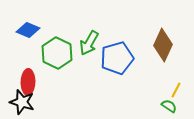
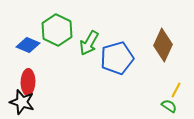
blue diamond: moved 15 px down
green hexagon: moved 23 px up
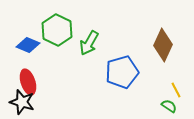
blue pentagon: moved 5 px right, 14 px down
red ellipse: rotated 20 degrees counterclockwise
yellow line: rotated 56 degrees counterclockwise
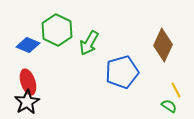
black star: moved 5 px right; rotated 25 degrees clockwise
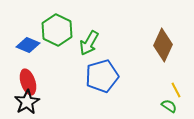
blue pentagon: moved 20 px left, 4 px down
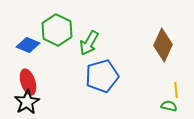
yellow line: rotated 21 degrees clockwise
green semicircle: rotated 21 degrees counterclockwise
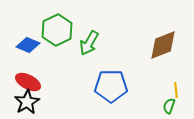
green hexagon: rotated 8 degrees clockwise
brown diamond: rotated 44 degrees clockwise
blue pentagon: moved 9 px right, 10 px down; rotated 16 degrees clockwise
red ellipse: rotated 45 degrees counterclockwise
green semicircle: rotated 84 degrees counterclockwise
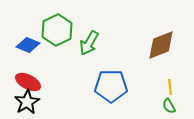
brown diamond: moved 2 px left
yellow line: moved 6 px left, 3 px up
green semicircle: rotated 49 degrees counterclockwise
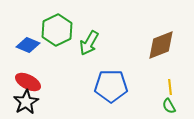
black star: moved 1 px left
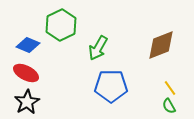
green hexagon: moved 4 px right, 5 px up
green arrow: moved 9 px right, 5 px down
red ellipse: moved 2 px left, 9 px up
yellow line: moved 1 px down; rotated 28 degrees counterclockwise
black star: moved 1 px right
